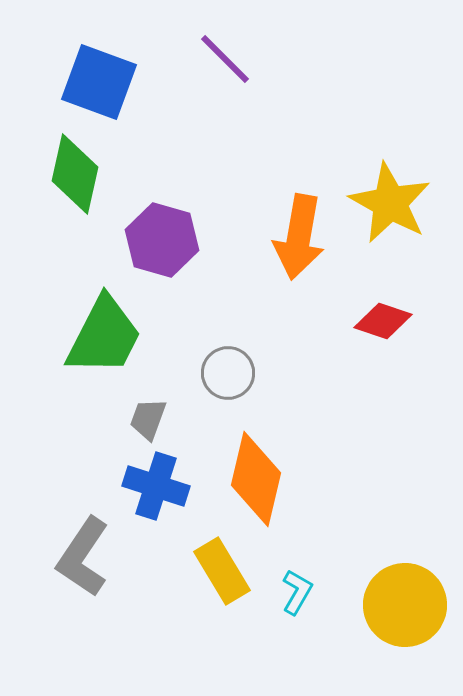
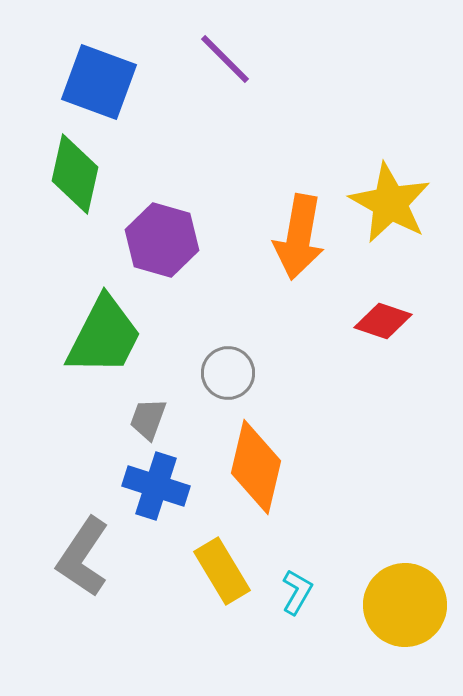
orange diamond: moved 12 px up
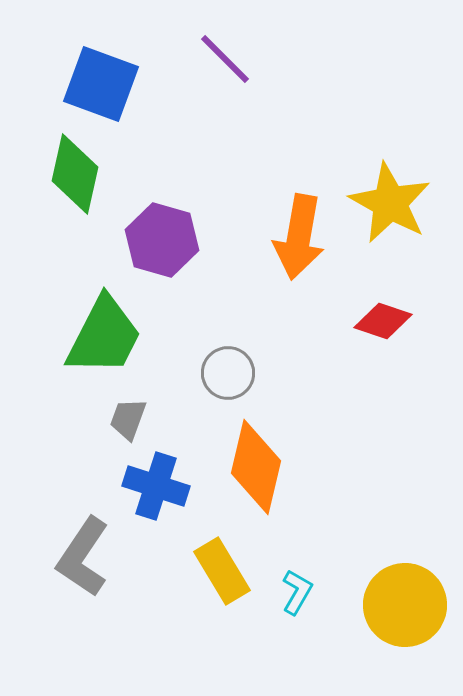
blue square: moved 2 px right, 2 px down
gray trapezoid: moved 20 px left
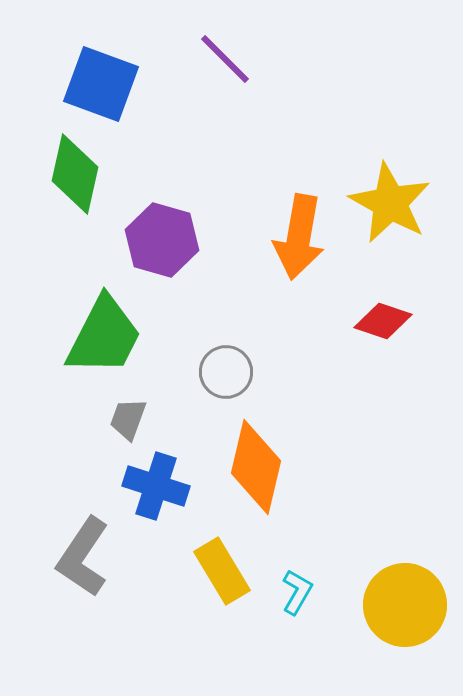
gray circle: moved 2 px left, 1 px up
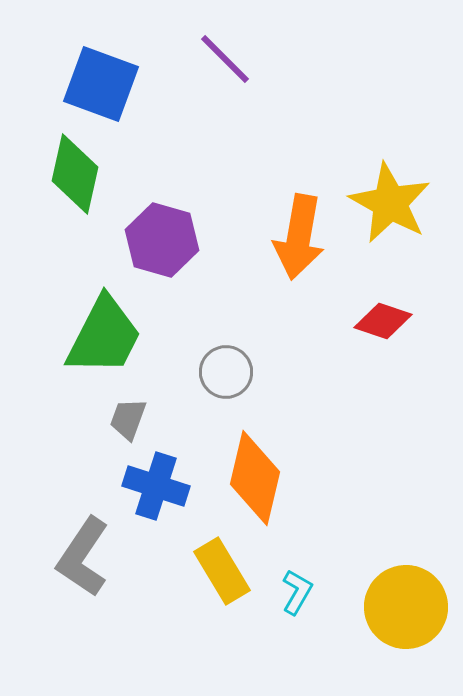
orange diamond: moved 1 px left, 11 px down
yellow circle: moved 1 px right, 2 px down
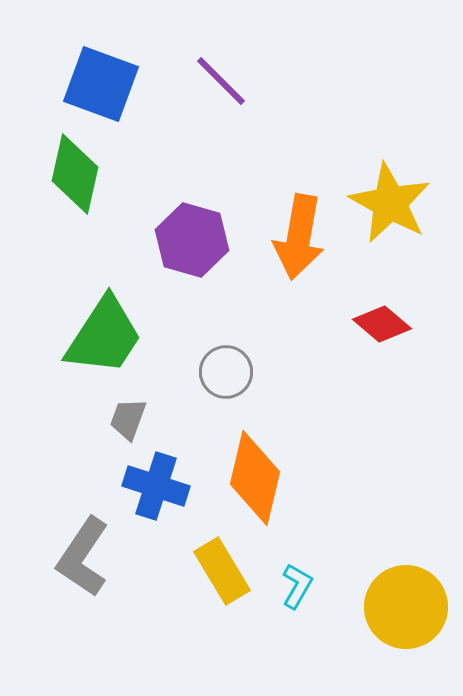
purple line: moved 4 px left, 22 px down
purple hexagon: moved 30 px right
red diamond: moved 1 px left, 3 px down; rotated 22 degrees clockwise
green trapezoid: rotated 6 degrees clockwise
cyan L-shape: moved 6 px up
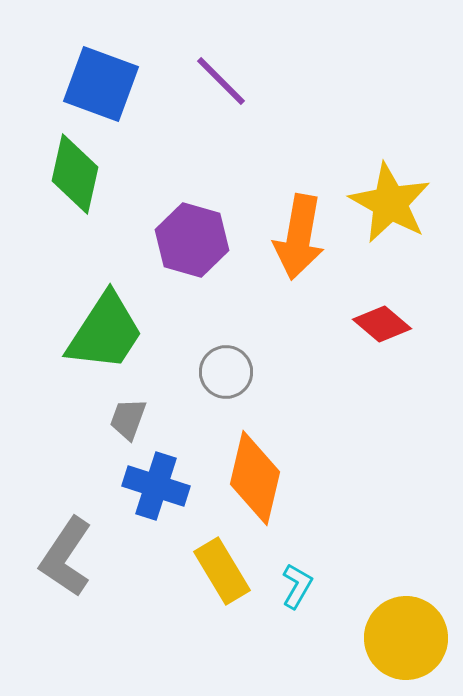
green trapezoid: moved 1 px right, 4 px up
gray L-shape: moved 17 px left
yellow circle: moved 31 px down
